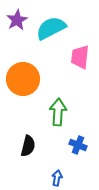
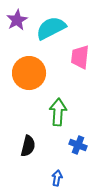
orange circle: moved 6 px right, 6 px up
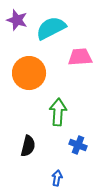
purple star: rotated 25 degrees counterclockwise
pink trapezoid: rotated 80 degrees clockwise
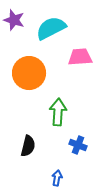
purple star: moved 3 px left
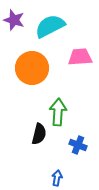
cyan semicircle: moved 1 px left, 2 px up
orange circle: moved 3 px right, 5 px up
black semicircle: moved 11 px right, 12 px up
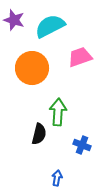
pink trapezoid: rotated 15 degrees counterclockwise
blue cross: moved 4 px right
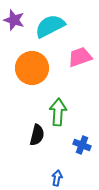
black semicircle: moved 2 px left, 1 px down
